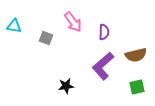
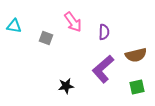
purple L-shape: moved 3 px down
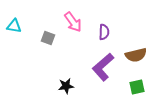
gray square: moved 2 px right
purple L-shape: moved 2 px up
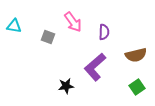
gray square: moved 1 px up
purple L-shape: moved 8 px left
green square: rotated 21 degrees counterclockwise
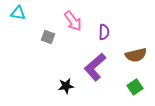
pink arrow: moved 1 px up
cyan triangle: moved 4 px right, 13 px up
green square: moved 2 px left
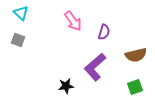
cyan triangle: moved 3 px right; rotated 35 degrees clockwise
purple semicircle: rotated 14 degrees clockwise
gray square: moved 30 px left, 3 px down
green square: rotated 14 degrees clockwise
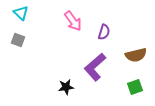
black star: moved 1 px down
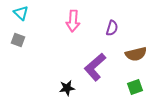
pink arrow: rotated 40 degrees clockwise
purple semicircle: moved 8 px right, 4 px up
brown semicircle: moved 1 px up
black star: moved 1 px right, 1 px down
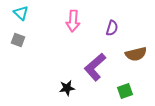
green square: moved 10 px left, 4 px down
